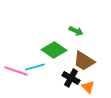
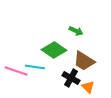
cyan line: rotated 24 degrees clockwise
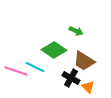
cyan line: rotated 18 degrees clockwise
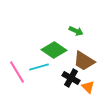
cyan line: moved 4 px right; rotated 42 degrees counterclockwise
pink line: moved 1 px right, 1 px down; rotated 40 degrees clockwise
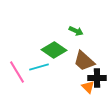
brown trapezoid: rotated 10 degrees clockwise
black cross: moved 26 px right; rotated 30 degrees counterclockwise
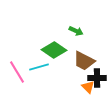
brown trapezoid: rotated 15 degrees counterclockwise
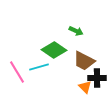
orange triangle: moved 3 px left
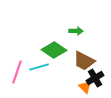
green arrow: rotated 24 degrees counterclockwise
pink line: rotated 50 degrees clockwise
black cross: moved 2 px left; rotated 30 degrees counterclockwise
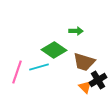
brown trapezoid: moved 1 px down; rotated 10 degrees counterclockwise
black cross: moved 3 px right, 2 px down
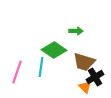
cyan line: moved 2 px right; rotated 66 degrees counterclockwise
black cross: moved 3 px left, 3 px up
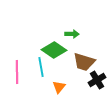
green arrow: moved 4 px left, 3 px down
cyan line: rotated 18 degrees counterclockwise
pink line: rotated 20 degrees counterclockwise
black cross: moved 2 px right, 3 px down
orange triangle: moved 26 px left; rotated 24 degrees clockwise
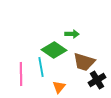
pink line: moved 4 px right, 2 px down
